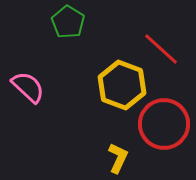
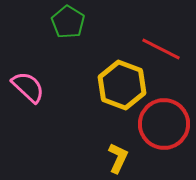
red line: rotated 15 degrees counterclockwise
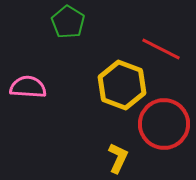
pink semicircle: rotated 39 degrees counterclockwise
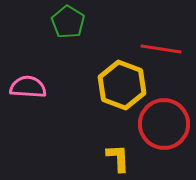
red line: rotated 18 degrees counterclockwise
yellow L-shape: rotated 28 degrees counterclockwise
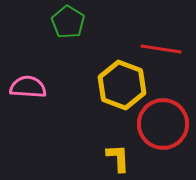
red circle: moved 1 px left
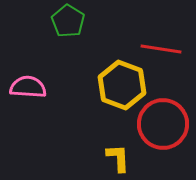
green pentagon: moved 1 px up
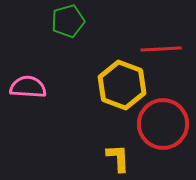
green pentagon: rotated 24 degrees clockwise
red line: rotated 12 degrees counterclockwise
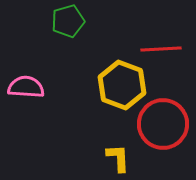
pink semicircle: moved 2 px left
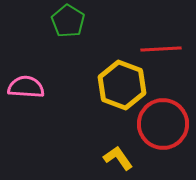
green pentagon: rotated 24 degrees counterclockwise
yellow L-shape: rotated 32 degrees counterclockwise
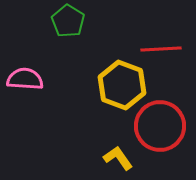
pink semicircle: moved 1 px left, 8 px up
red circle: moved 3 px left, 2 px down
